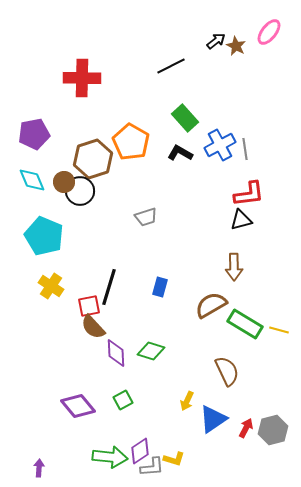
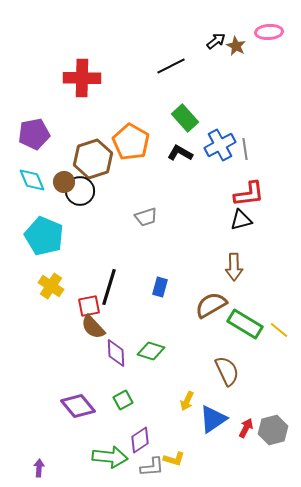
pink ellipse at (269, 32): rotated 48 degrees clockwise
yellow line at (279, 330): rotated 24 degrees clockwise
purple diamond at (140, 451): moved 11 px up
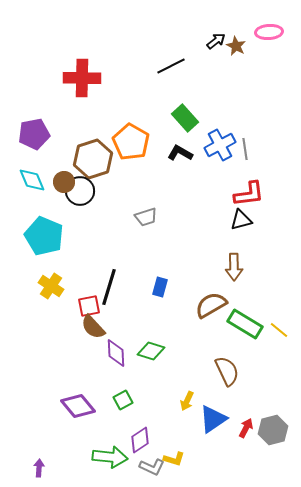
gray L-shape at (152, 467): rotated 30 degrees clockwise
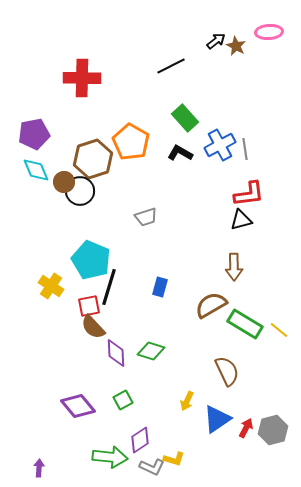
cyan diamond at (32, 180): moved 4 px right, 10 px up
cyan pentagon at (44, 236): moved 47 px right, 24 px down
blue triangle at (213, 419): moved 4 px right
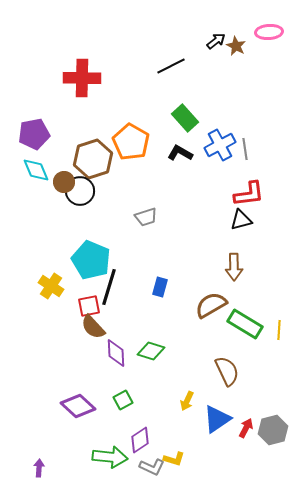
yellow line at (279, 330): rotated 54 degrees clockwise
purple diamond at (78, 406): rotated 8 degrees counterclockwise
